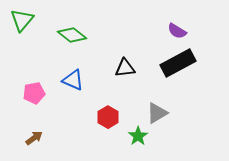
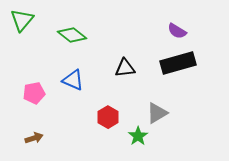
black rectangle: rotated 12 degrees clockwise
brown arrow: rotated 18 degrees clockwise
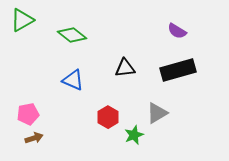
green triangle: rotated 20 degrees clockwise
black rectangle: moved 7 px down
pink pentagon: moved 6 px left, 21 px down
green star: moved 4 px left, 1 px up; rotated 12 degrees clockwise
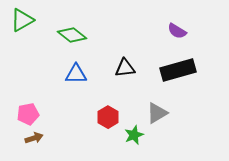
blue triangle: moved 3 px right, 6 px up; rotated 25 degrees counterclockwise
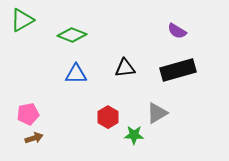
green diamond: rotated 16 degrees counterclockwise
green star: rotated 24 degrees clockwise
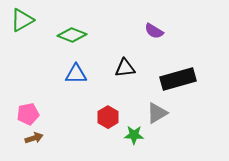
purple semicircle: moved 23 px left
black rectangle: moved 9 px down
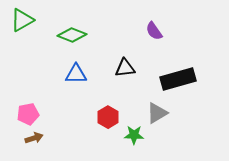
purple semicircle: rotated 24 degrees clockwise
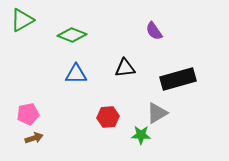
red hexagon: rotated 25 degrees clockwise
green star: moved 7 px right
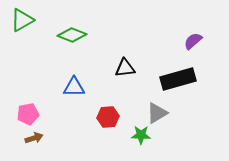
purple semicircle: moved 39 px right, 10 px down; rotated 84 degrees clockwise
blue triangle: moved 2 px left, 13 px down
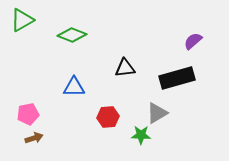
black rectangle: moved 1 px left, 1 px up
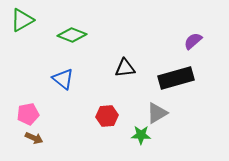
black rectangle: moved 1 px left
blue triangle: moved 11 px left, 8 px up; rotated 40 degrees clockwise
red hexagon: moved 1 px left, 1 px up
brown arrow: rotated 42 degrees clockwise
